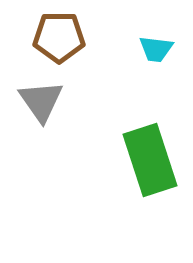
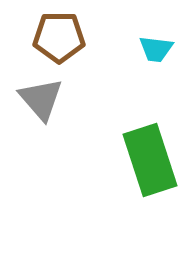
gray triangle: moved 2 px up; rotated 6 degrees counterclockwise
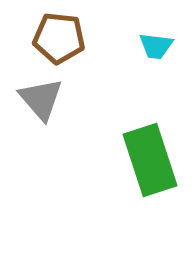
brown pentagon: moved 1 px down; rotated 6 degrees clockwise
cyan trapezoid: moved 3 px up
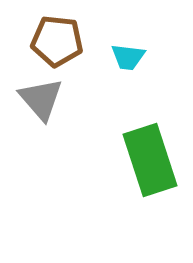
brown pentagon: moved 2 px left, 3 px down
cyan trapezoid: moved 28 px left, 11 px down
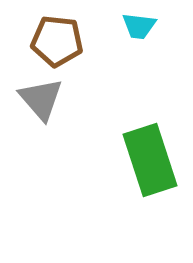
cyan trapezoid: moved 11 px right, 31 px up
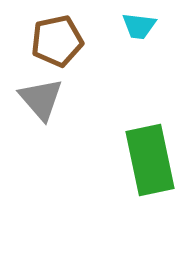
brown pentagon: rotated 18 degrees counterclockwise
green rectangle: rotated 6 degrees clockwise
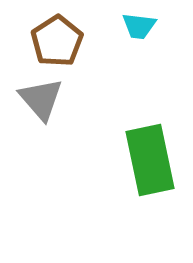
brown pentagon: rotated 21 degrees counterclockwise
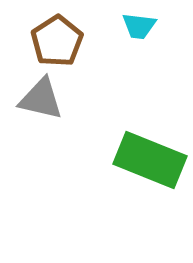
gray triangle: rotated 36 degrees counterclockwise
green rectangle: rotated 56 degrees counterclockwise
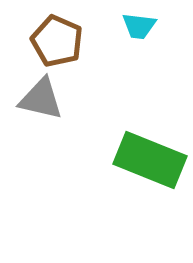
brown pentagon: rotated 15 degrees counterclockwise
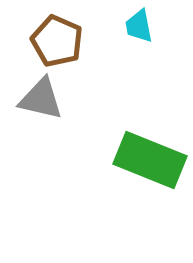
cyan trapezoid: rotated 72 degrees clockwise
